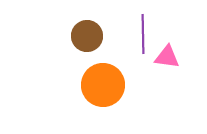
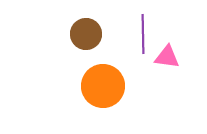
brown circle: moved 1 px left, 2 px up
orange circle: moved 1 px down
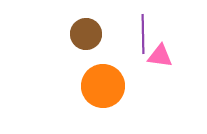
pink triangle: moved 7 px left, 1 px up
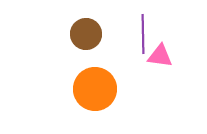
orange circle: moved 8 px left, 3 px down
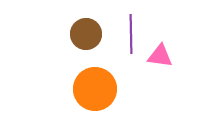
purple line: moved 12 px left
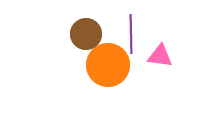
orange circle: moved 13 px right, 24 px up
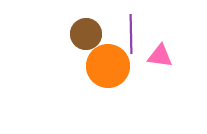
orange circle: moved 1 px down
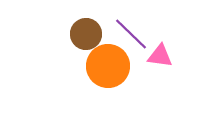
purple line: rotated 45 degrees counterclockwise
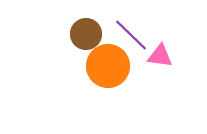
purple line: moved 1 px down
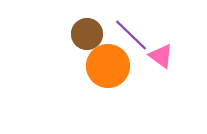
brown circle: moved 1 px right
pink triangle: moved 1 px right; rotated 28 degrees clockwise
